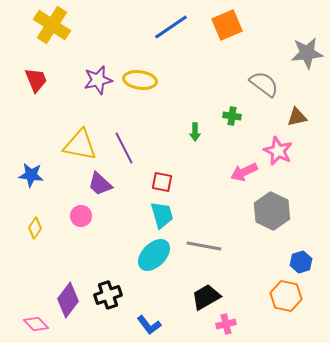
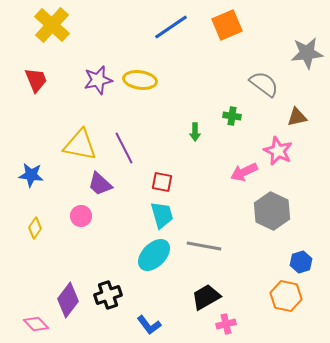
yellow cross: rotated 9 degrees clockwise
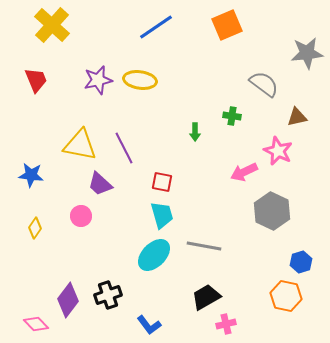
blue line: moved 15 px left
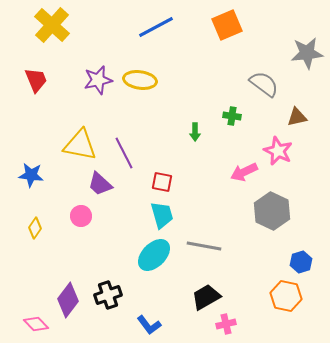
blue line: rotated 6 degrees clockwise
purple line: moved 5 px down
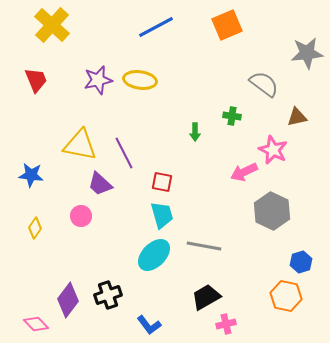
pink star: moved 5 px left, 1 px up
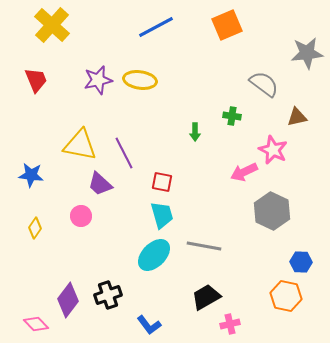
blue hexagon: rotated 20 degrees clockwise
pink cross: moved 4 px right
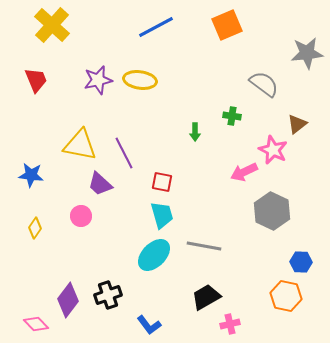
brown triangle: moved 7 px down; rotated 25 degrees counterclockwise
